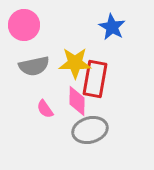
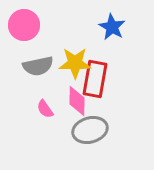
gray semicircle: moved 4 px right
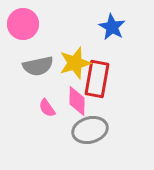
pink circle: moved 1 px left, 1 px up
yellow star: rotated 16 degrees counterclockwise
red rectangle: moved 2 px right
pink semicircle: moved 2 px right, 1 px up
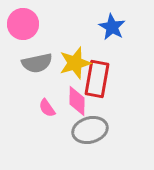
gray semicircle: moved 1 px left, 3 px up
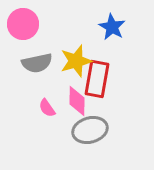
yellow star: moved 1 px right, 2 px up
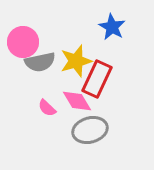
pink circle: moved 18 px down
gray semicircle: moved 3 px right, 1 px up
red rectangle: rotated 15 degrees clockwise
pink diamond: rotated 32 degrees counterclockwise
pink semicircle: rotated 12 degrees counterclockwise
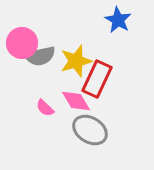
blue star: moved 6 px right, 7 px up
pink circle: moved 1 px left, 1 px down
gray semicircle: moved 6 px up
pink diamond: moved 1 px left
pink semicircle: moved 2 px left
gray ellipse: rotated 48 degrees clockwise
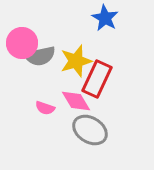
blue star: moved 13 px left, 2 px up
pink semicircle: rotated 24 degrees counterclockwise
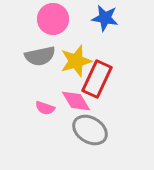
blue star: rotated 20 degrees counterclockwise
pink circle: moved 31 px right, 24 px up
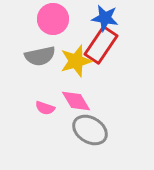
red rectangle: moved 4 px right, 34 px up; rotated 9 degrees clockwise
